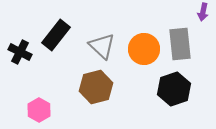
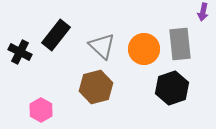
black hexagon: moved 2 px left, 1 px up
pink hexagon: moved 2 px right
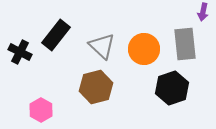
gray rectangle: moved 5 px right
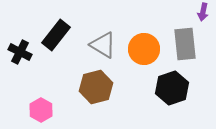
gray triangle: moved 1 px right, 1 px up; rotated 12 degrees counterclockwise
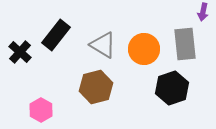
black cross: rotated 15 degrees clockwise
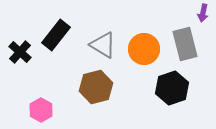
purple arrow: moved 1 px down
gray rectangle: rotated 8 degrees counterclockwise
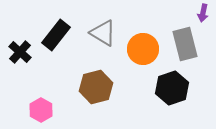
gray triangle: moved 12 px up
orange circle: moved 1 px left
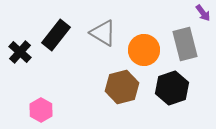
purple arrow: rotated 48 degrees counterclockwise
orange circle: moved 1 px right, 1 px down
brown hexagon: moved 26 px right
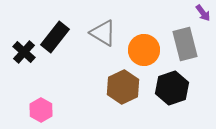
black rectangle: moved 1 px left, 2 px down
black cross: moved 4 px right
brown hexagon: moved 1 px right; rotated 12 degrees counterclockwise
